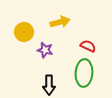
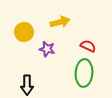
purple star: moved 2 px right, 1 px up
black arrow: moved 22 px left
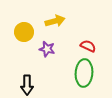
yellow arrow: moved 5 px left, 1 px up
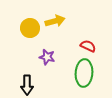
yellow circle: moved 6 px right, 4 px up
purple star: moved 8 px down
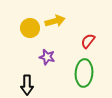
red semicircle: moved 5 px up; rotated 77 degrees counterclockwise
